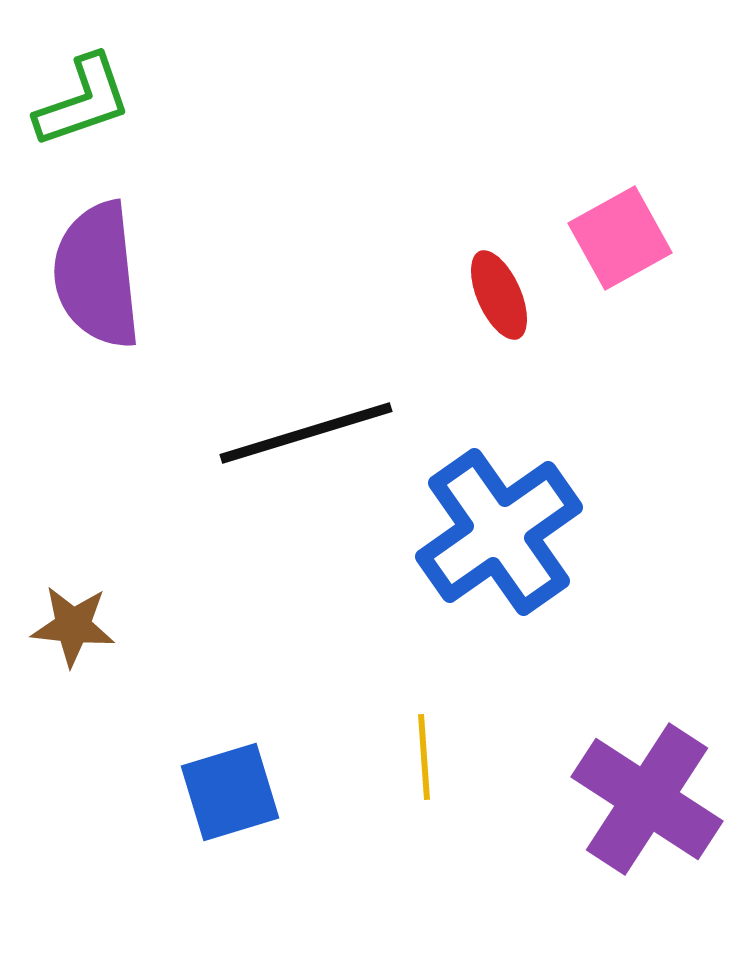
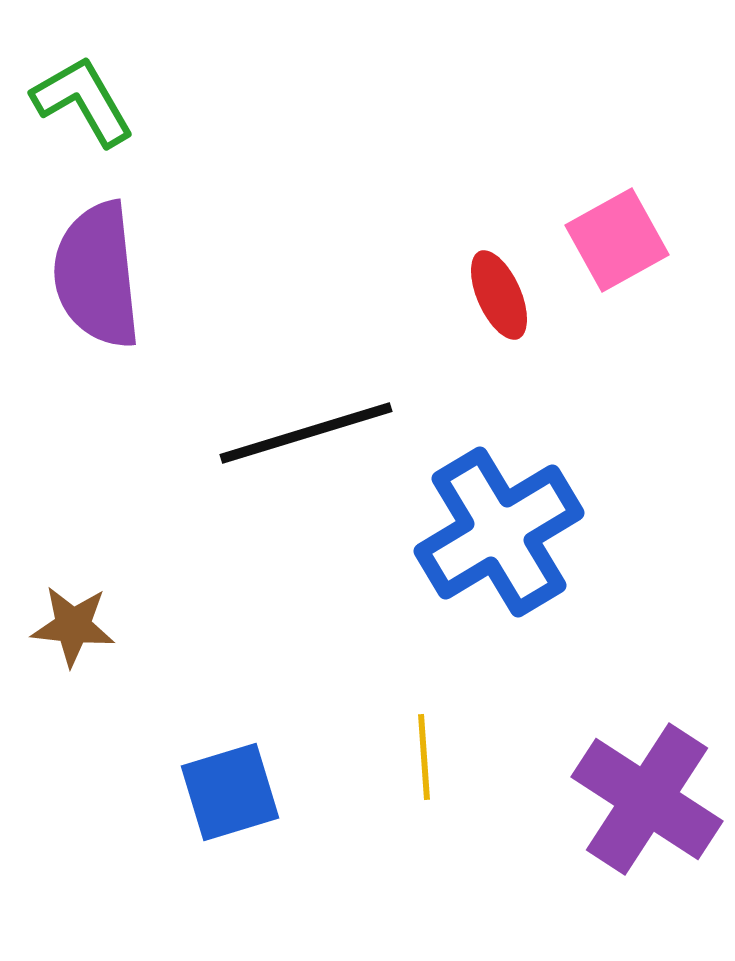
green L-shape: rotated 101 degrees counterclockwise
pink square: moved 3 px left, 2 px down
blue cross: rotated 4 degrees clockwise
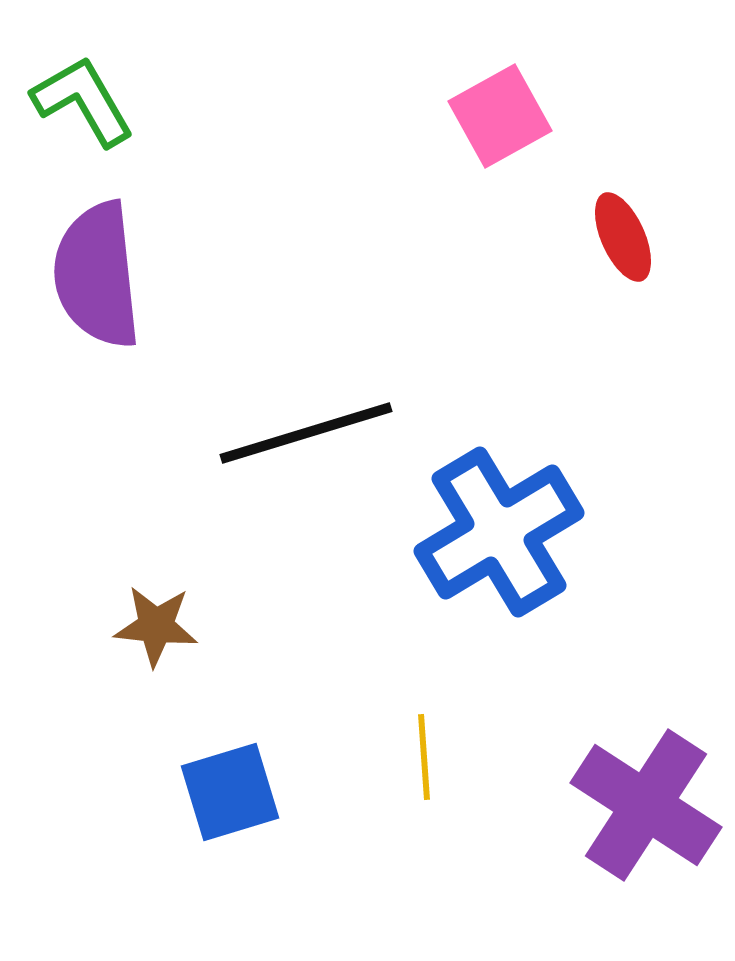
pink square: moved 117 px left, 124 px up
red ellipse: moved 124 px right, 58 px up
brown star: moved 83 px right
purple cross: moved 1 px left, 6 px down
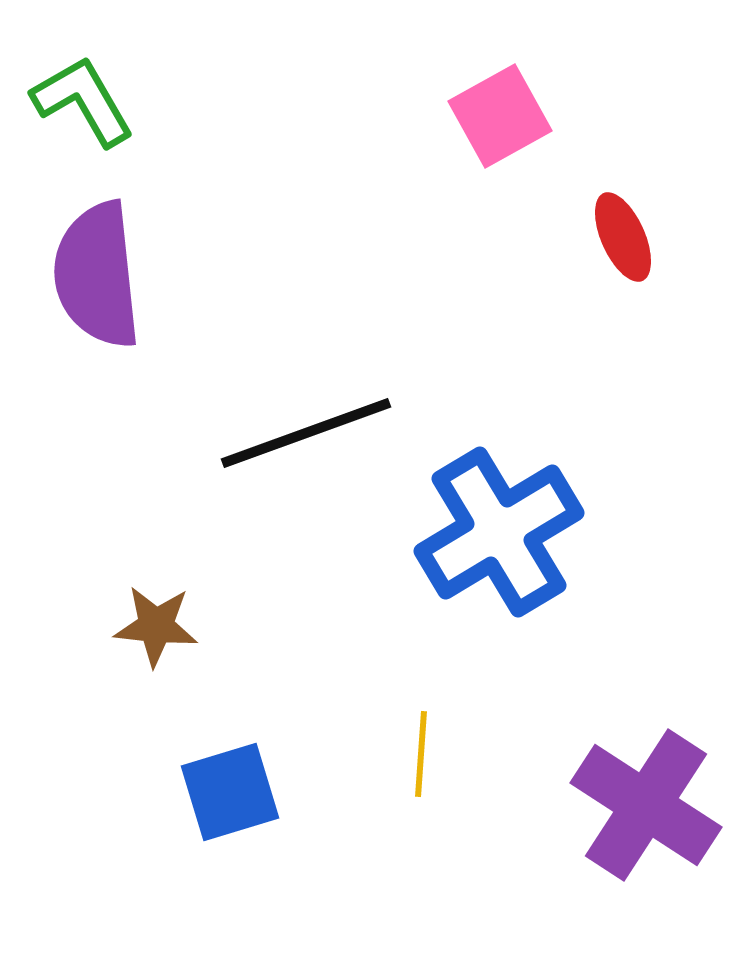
black line: rotated 3 degrees counterclockwise
yellow line: moved 3 px left, 3 px up; rotated 8 degrees clockwise
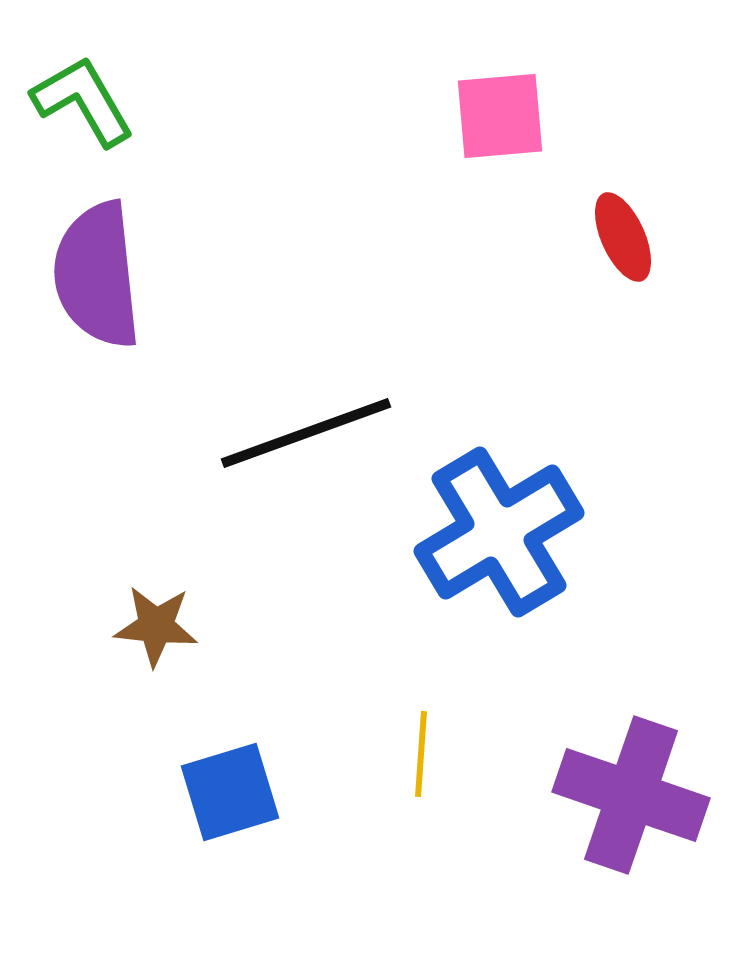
pink square: rotated 24 degrees clockwise
purple cross: moved 15 px left, 10 px up; rotated 14 degrees counterclockwise
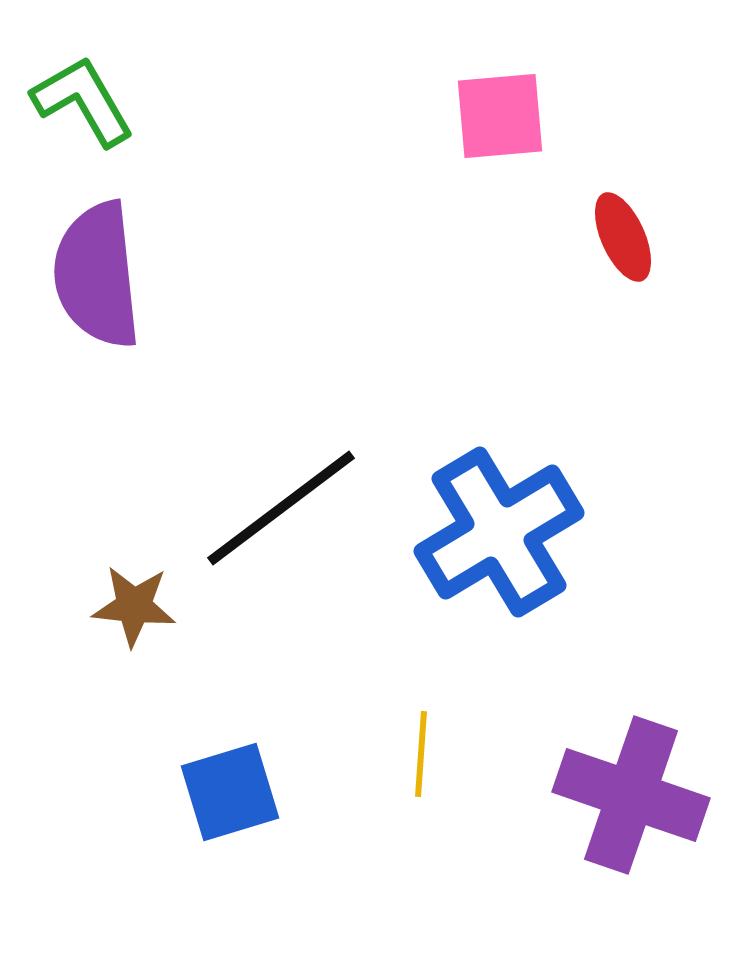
black line: moved 25 px left, 75 px down; rotated 17 degrees counterclockwise
brown star: moved 22 px left, 20 px up
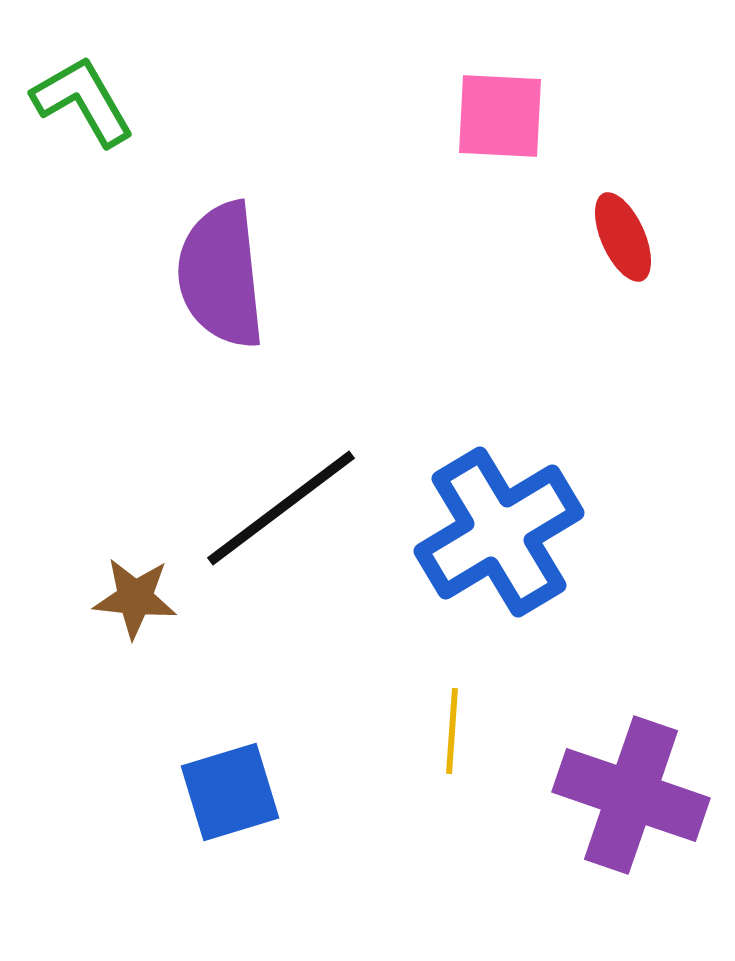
pink square: rotated 8 degrees clockwise
purple semicircle: moved 124 px right
brown star: moved 1 px right, 8 px up
yellow line: moved 31 px right, 23 px up
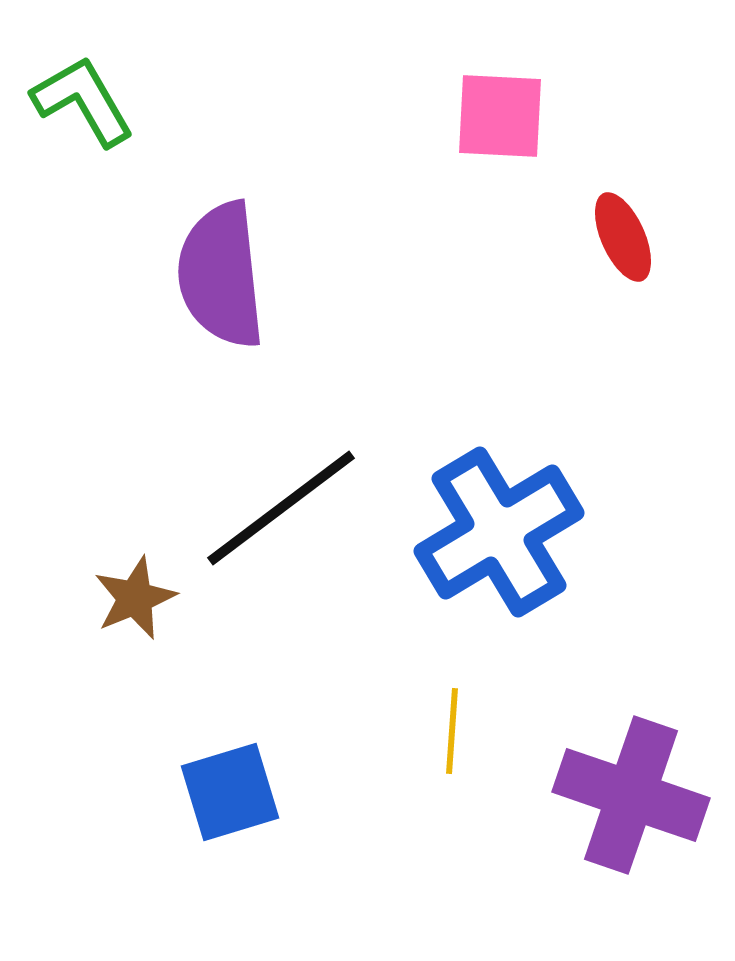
brown star: rotated 28 degrees counterclockwise
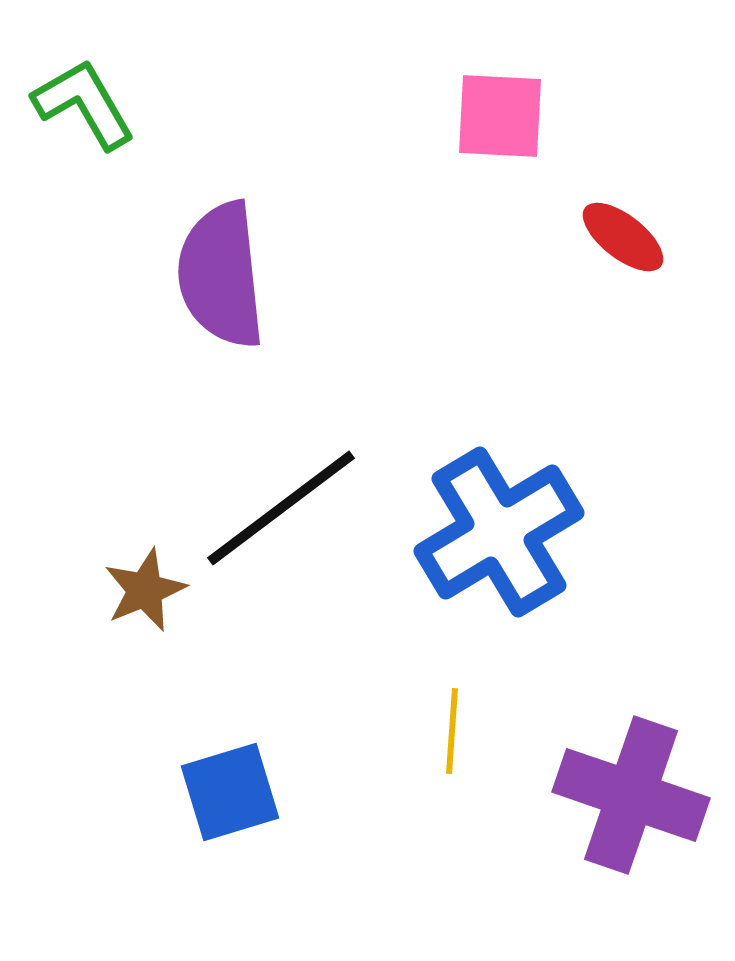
green L-shape: moved 1 px right, 3 px down
red ellipse: rotated 28 degrees counterclockwise
brown star: moved 10 px right, 8 px up
